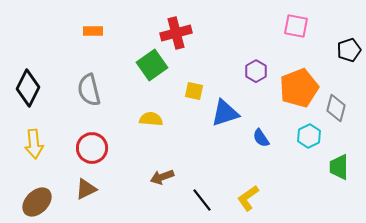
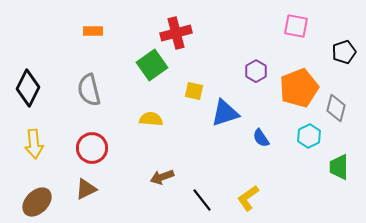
black pentagon: moved 5 px left, 2 px down
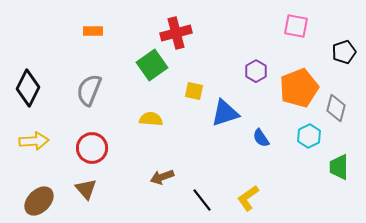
gray semicircle: rotated 36 degrees clockwise
yellow arrow: moved 3 px up; rotated 88 degrees counterclockwise
brown triangle: rotated 45 degrees counterclockwise
brown ellipse: moved 2 px right, 1 px up
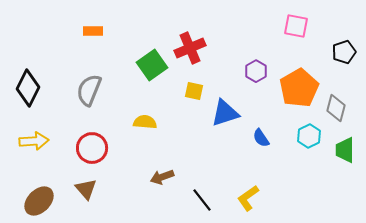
red cross: moved 14 px right, 15 px down; rotated 8 degrees counterclockwise
orange pentagon: rotated 9 degrees counterclockwise
yellow semicircle: moved 6 px left, 3 px down
green trapezoid: moved 6 px right, 17 px up
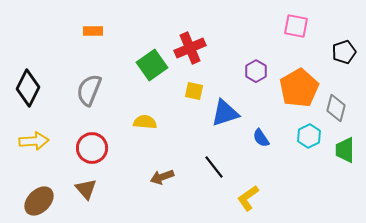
black line: moved 12 px right, 33 px up
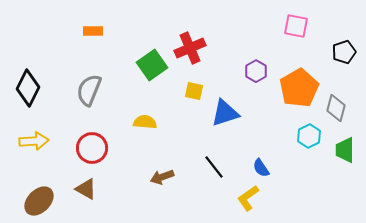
blue semicircle: moved 30 px down
brown triangle: rotated 20 degrees counterclockwise
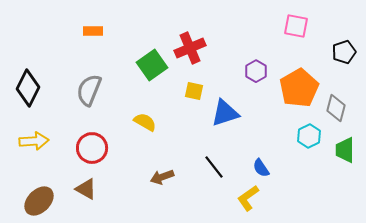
yellow semicircle: rotated 25 degrees clockwise
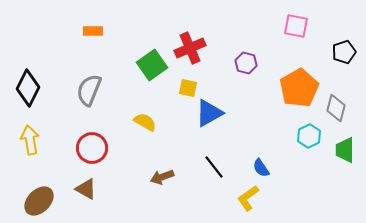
purple hexagon: moved 10 px left, 8 px up; rotated 15 degrees counterclockwise
yellow square: moved 6 px left, 3 px up
blue triangle: moved 16 px left; rotated 12 degrees counterclockwise
yellow arrow: moved 4 px left, 1 px up; rotated 96 degrees counterclockwise
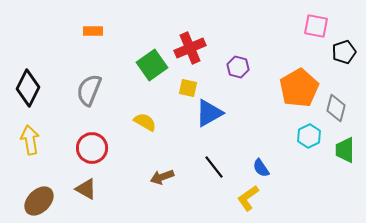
pink square: moved 20 px right
purple hexagon: moved 8 px left, 4 px down
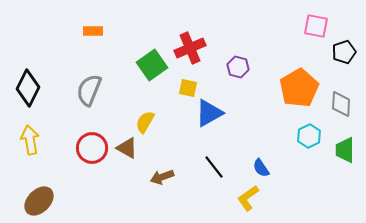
gray diamond: moved 5 px right, 4 px up; rotated 12 degrees counterclockwise
yellow semicircle: rotated 90 degrees counterclockwise
brown triangle: moved 41 px right, 41 px up
